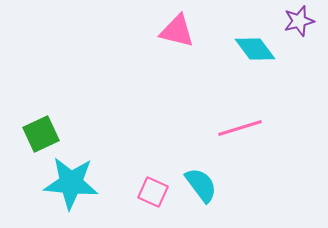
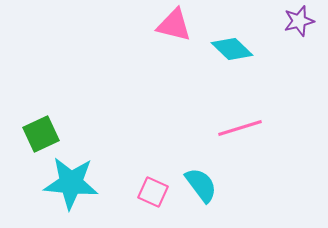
pink triangle: moved 3 px left, 6 px up
cyan diamond: moved 23 px left; rotated 9 degrees counterclockwise
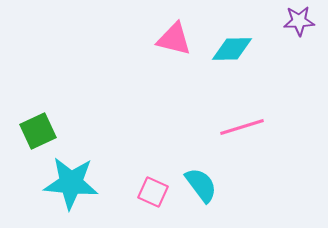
purple star: rotated 12 degrees clockwise
pink triangle: moved 14 px down
cyan diamond: rotated 45 degrees counterclockwise
pink line: moved 2 px right, 1 px up
green square: moved 3 px left, 3 px up
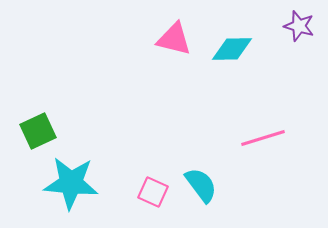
purple star: moved 5 px down; rotated 20 degrees clockwise
pink line: moved 21 px right, 11 px down
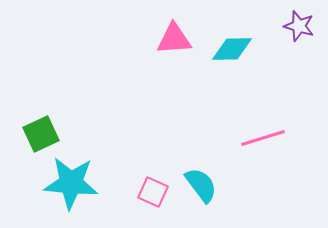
pink triangle: rotated 18 degrees counterclockwise
green square: moved 3 px right, 3 px down
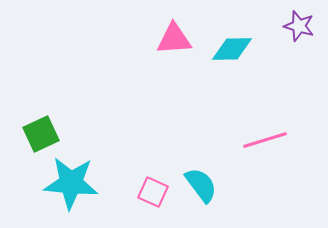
pink line: moved 2 px right, 2 px down
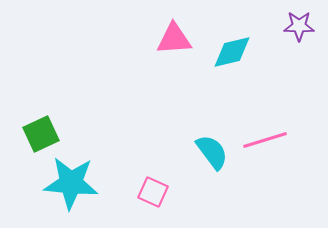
purple star: rotated 16 degrees counterclockwise
cyan diamond: moved 3 px down; rotated 12 degrees counterclockwise
cyan semicircle: moved 11 px right, 33 px up
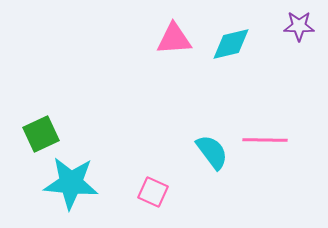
cyan diamond: moved 1 px left, 8 px up
pink line: rotated 18 degrees clockwise
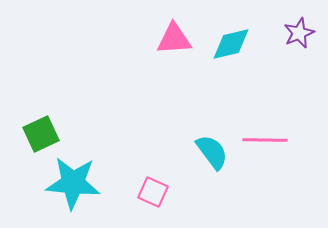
purple star: moved 7 px down; rotated 24 degrees counterclockwise
cyan star: moved 2 px right
